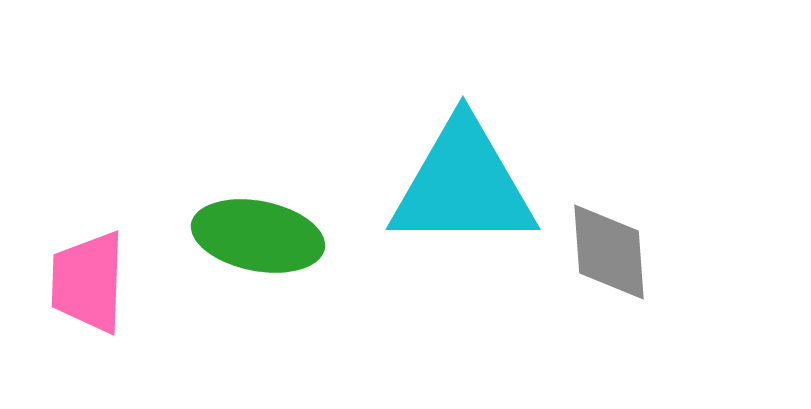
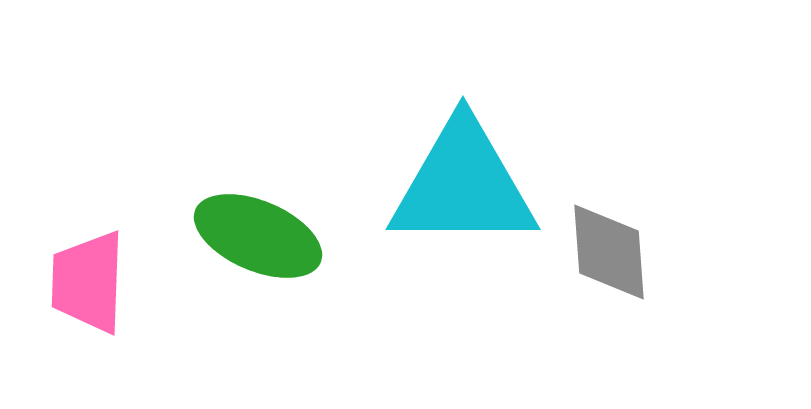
green ellipse: rotated 12 degrees clockwise
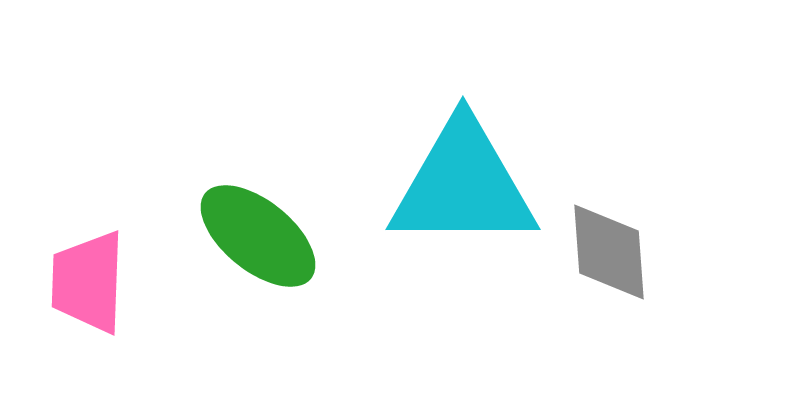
green ellipse: rotated 16 degrees clockwise
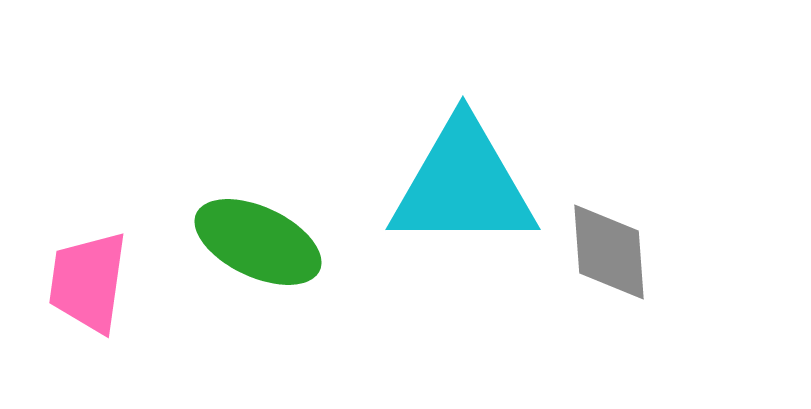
green ellipse: moved 6 px down; rotated 14 degrees counterclockwise
pink trapezoid: rotated 6 degrees clockwise
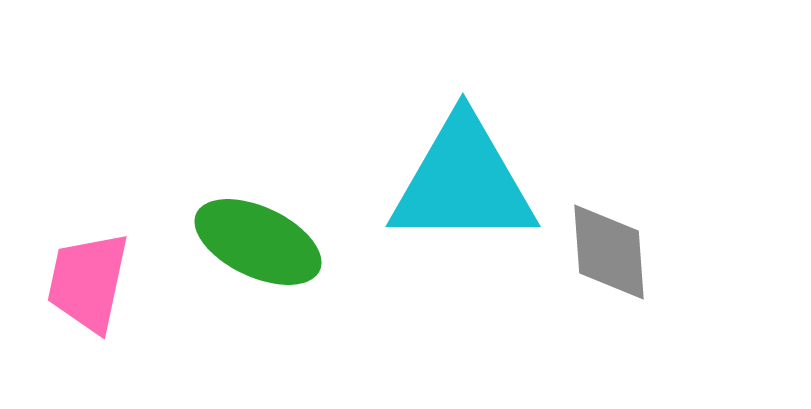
cyan triangle: moved 3 px up
pink trapezoid: rotated 4 degrees clockwise
